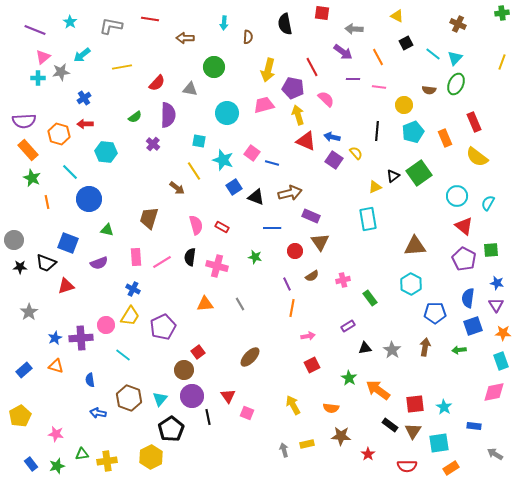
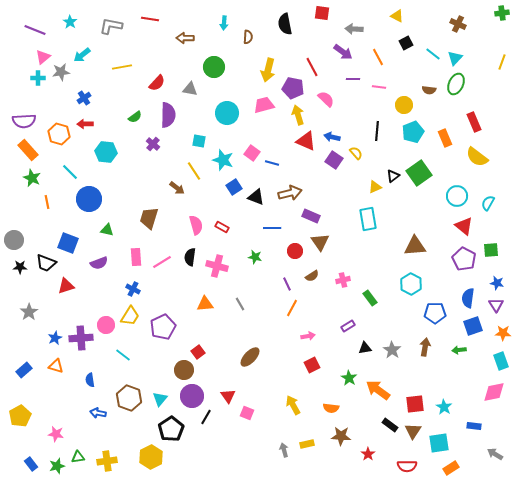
orange line at (292, 308): rotated 18 degrees clockwise
black line at (208, 417): moved 2 px left; rotated 42 degrees clockwise
green triangle at (82, 454): moved 4 px left, 3 px down
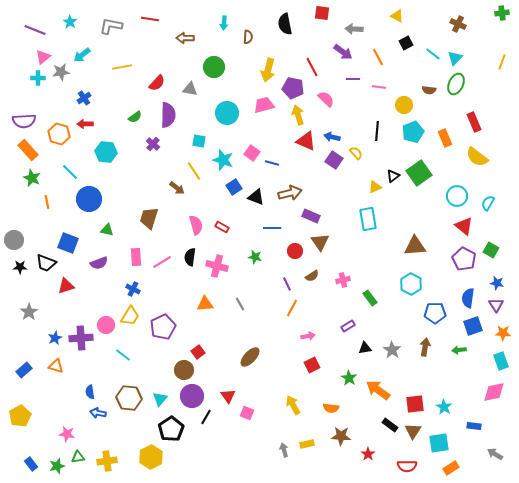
green square at (491, 250): rotated 35 degrees clockwise
blue semicircle at (90, 380): moved 12 px down
brown hexagon at (129, 398): rotated 15 degrees counterclockwise
pink star at (56, 434): moved 11 px right
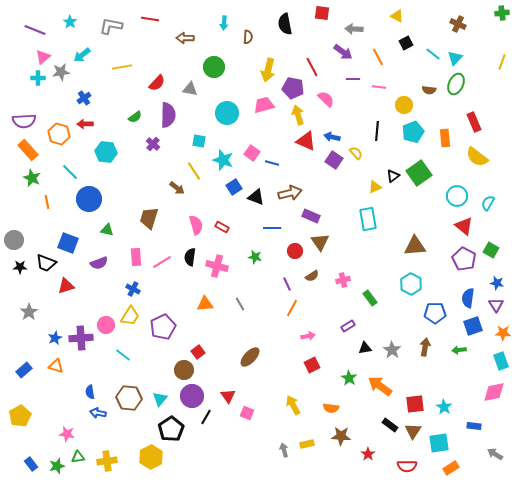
orange rectangle at (445, 138): rotated 18 degrees clockwise
orange arrow at (378, 390): moved 2 px right, 4 px up
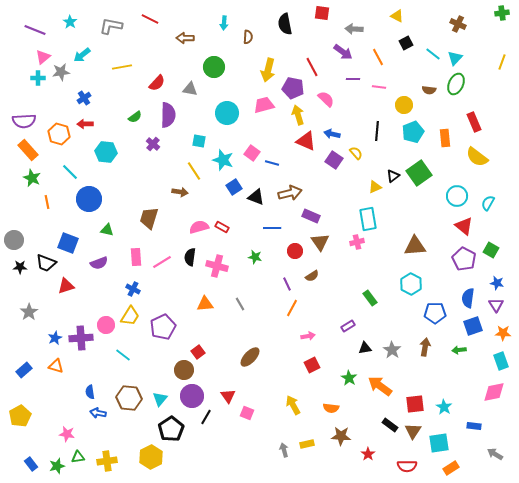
red line at (150, 19): rotated 18 degrees clockwise
blue arrow at (332, 137): moved 3 px up
brown arrow at (177, 188): moved 3 px right, 4 px down; rotated 28 degrees counterclockwise
pink semicircle at (196, 225): moved 3 px right, 2 px down; rotated 90 degrees counterclockwise
pink cross at (343, 280): moved 14 px right, 38 px up
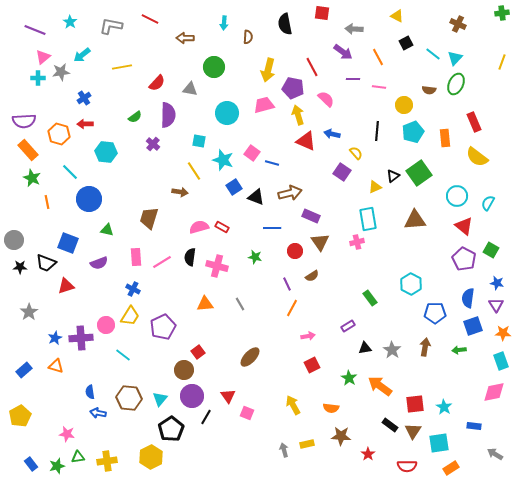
purple square at (334, 160): moved 8 px right, 12 px down
brown triangle at (415, 246): moved 26 px up
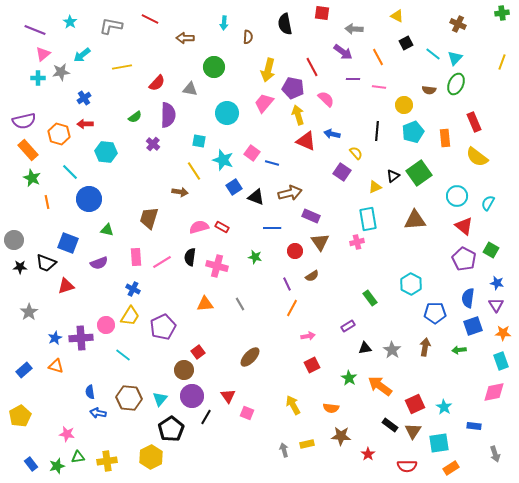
pink triangle at (43, 57): moved 3 px up
pink trapezoid at (264, 105): moved 2 px up; rotated 35 degrees counterclockwise
purple semicircle at (24, 121): rotated 10 degrees counterclockwise
red square at (415, 404): rotated 18 degrees counterclockwise
gray arrow at (495, 454): rotated 140 degrees counterclockwise
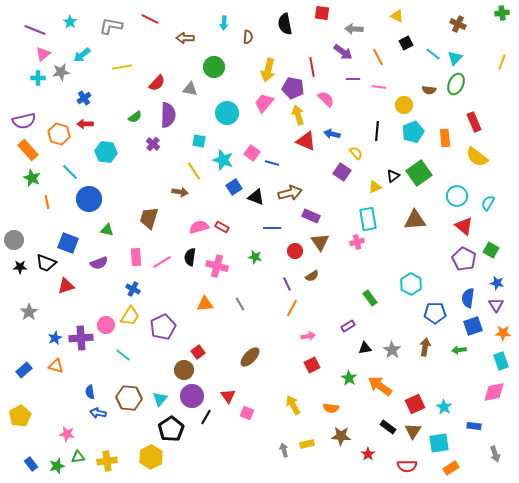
red line at (312, 67): rotated 18 degrees clockwise
black rectangle at (390, 425): moved 2 px left, 2 px down
